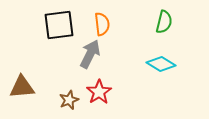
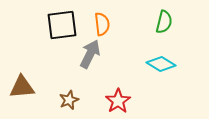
black square: moved 3 px right
red star: moved 19 px right, 9 px down
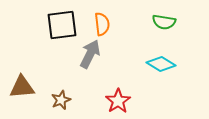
green semicircle: rotated 85 degrees clockwise
brown star: moved 8 px left
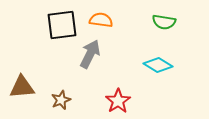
orange semicircle: moved 1 px left, 4 px up; rotated 75 degrees counterclockwise
cyan diamond: moved 3 px left, 1 px down
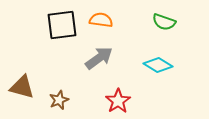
green semicircle: rotated 10 degrees clockwise
gray arrow: moved 9 px right, 4 px down; rotated 28 degrees clockwise
brown triangle: rotated 20 degrees clockwise
brown star: moved 2 px left
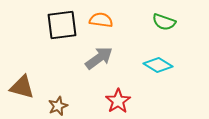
brown star: moved 1 px left, 6 px down
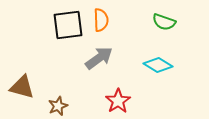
orange semicircle: rotated 80 degrees clockwise
black square: moved 6 px right
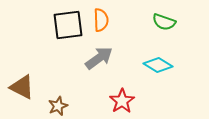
brown triangle: rotated 12 degrees clockwise
red star: moved 4 px right
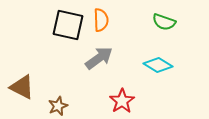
black square: rotated 20 degrees clockwise
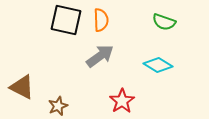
black square: moved 2 px left, 5 px up
gray arrow: moved 1 px right, 2 px up
